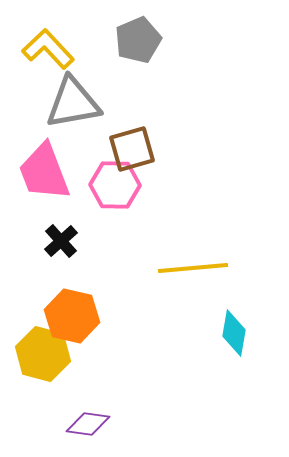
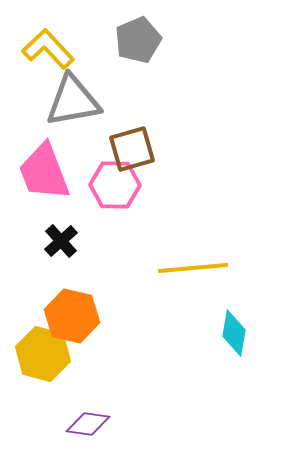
gray triangle: moved 2 px up
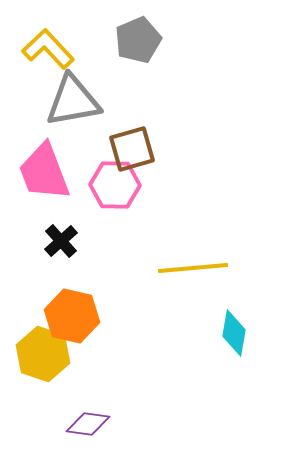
yellow hexagon: rotated 4 degrees clockwise
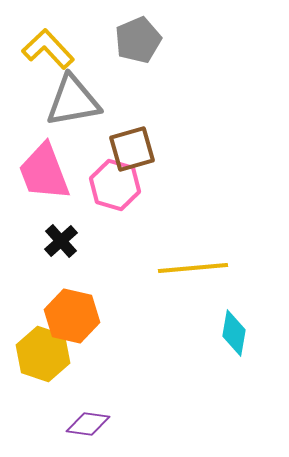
pink hexagon: rotated 15 degrees clockwise
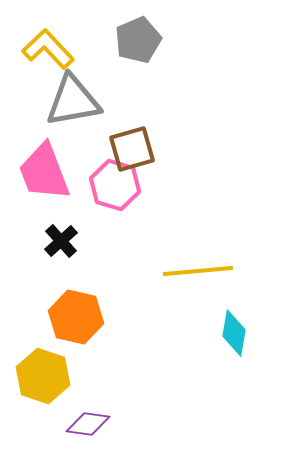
yellow line: moved 5 px right, 3 px down
orange hexagon: moved 4 px right, 1 px down
yellow hexagon: moved 22 px down
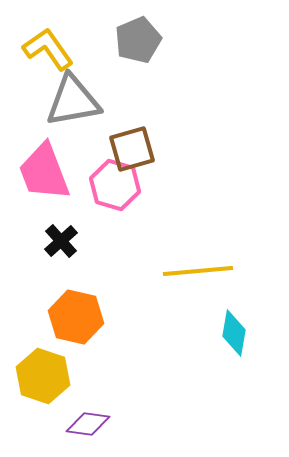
yellow L-shape: rotated 8 degrees clockwise
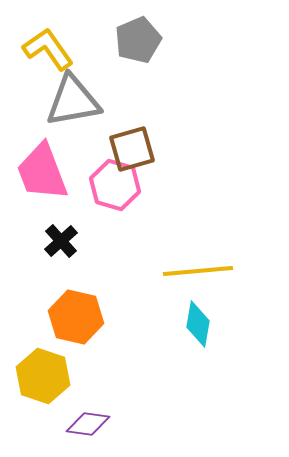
pink trapezoid: moved 2 px left
cyan diamond: moved 36 px left, 9 px up
